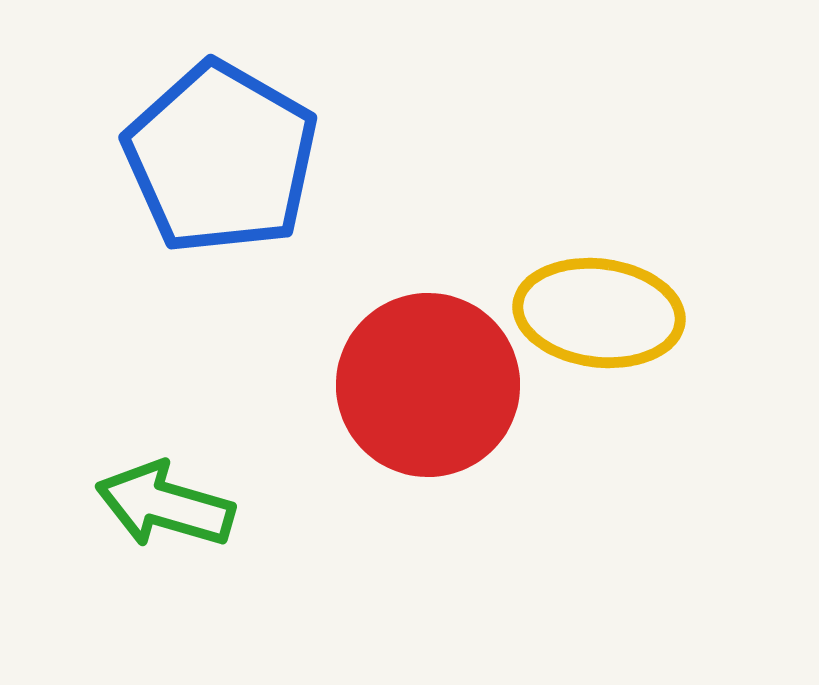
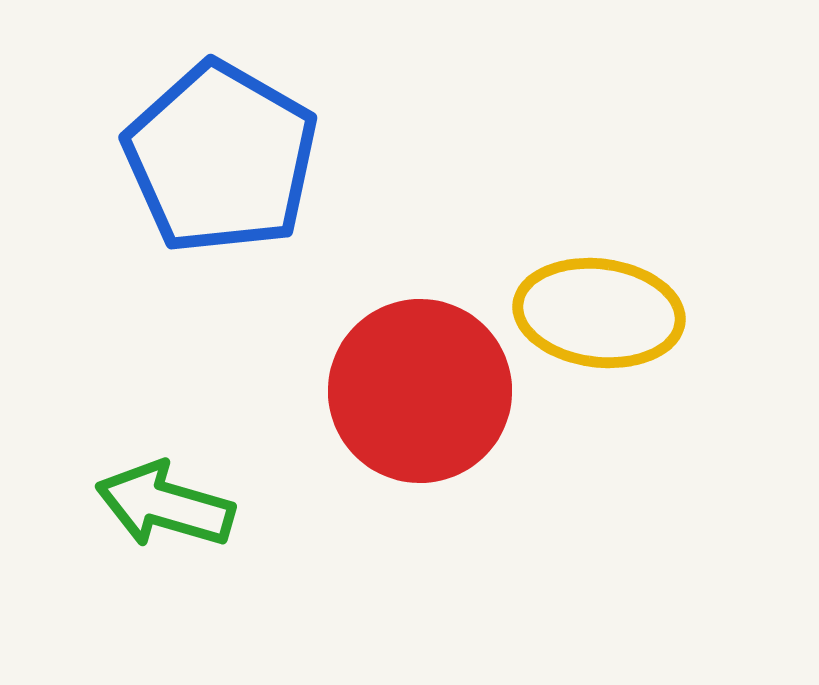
red circle: moved 8 px left, 6 px down
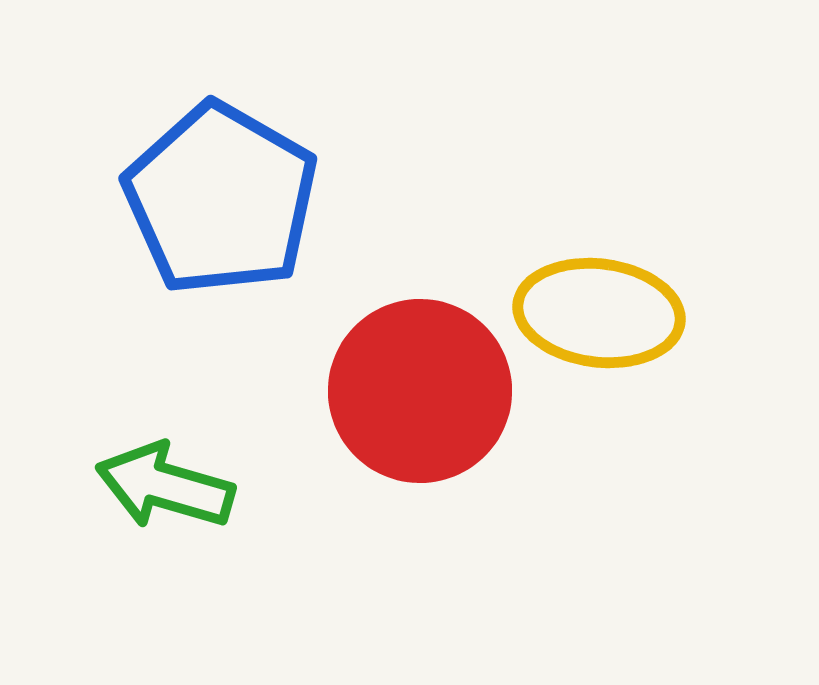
blue pentagon: moved 41 px down
green arrow: moved 19 px up
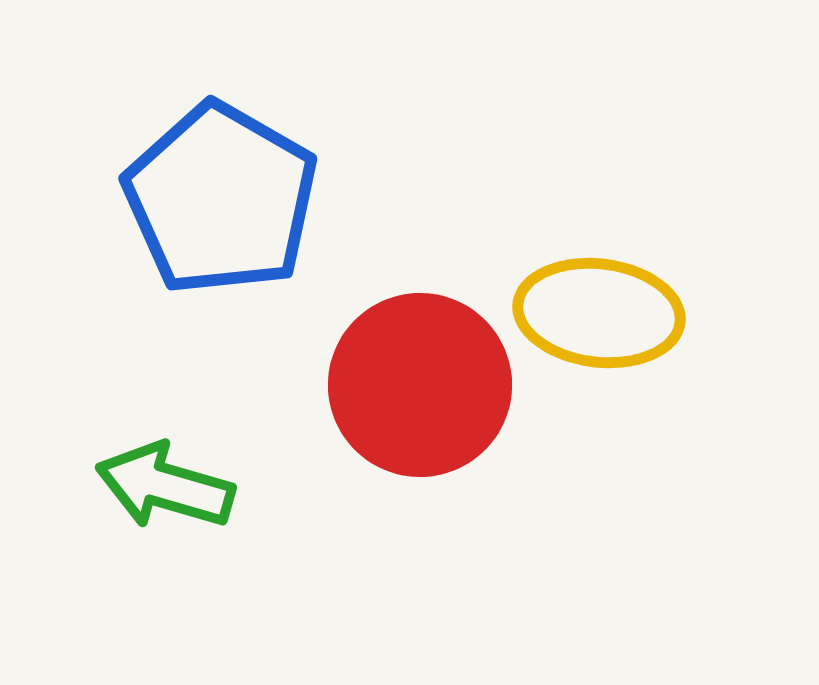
red circle: moved 6 px up
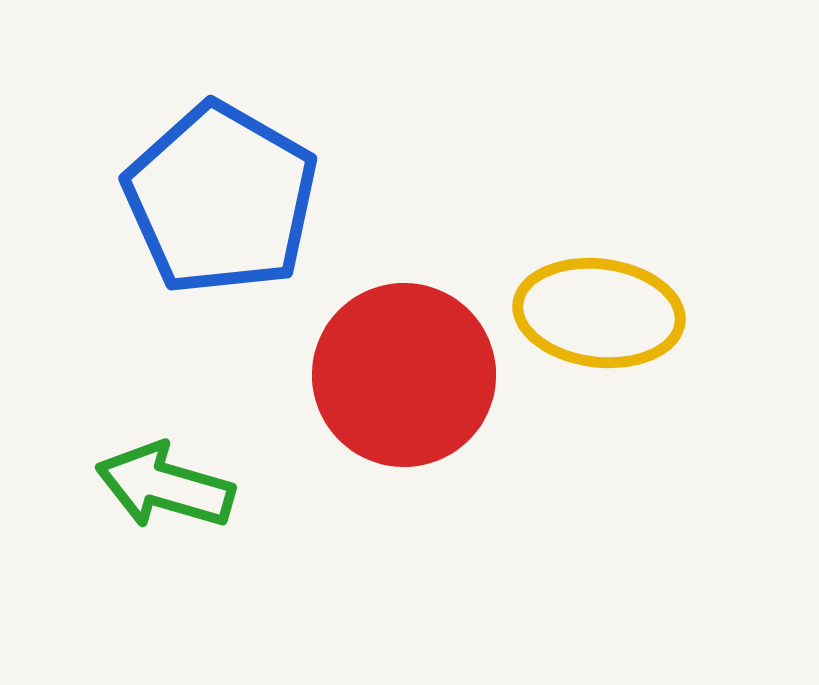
red circle: moved 16 px left, 10 px up
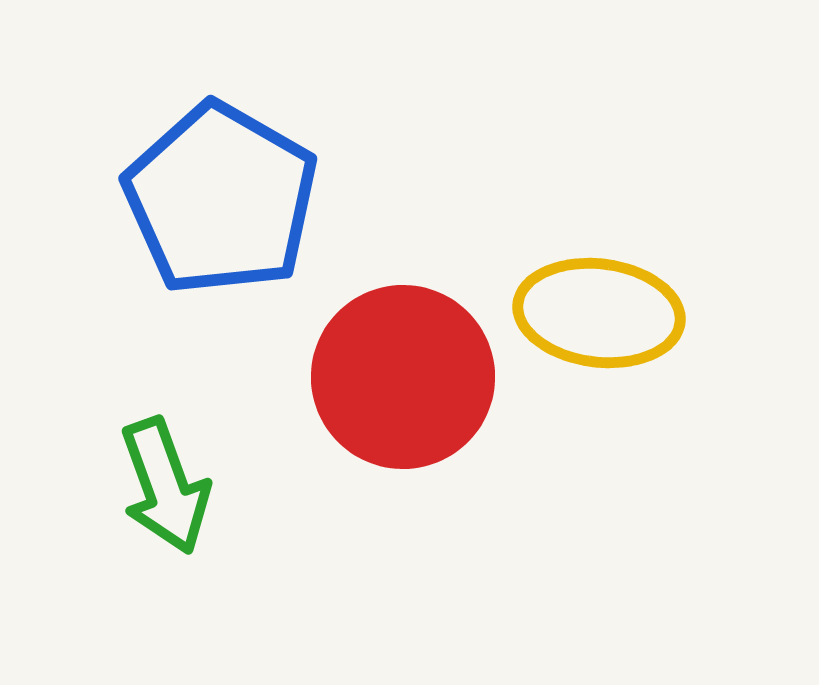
red circle: moved 1 px left, 2 px down
green arrow: rotated 126 degrees counterclockwise
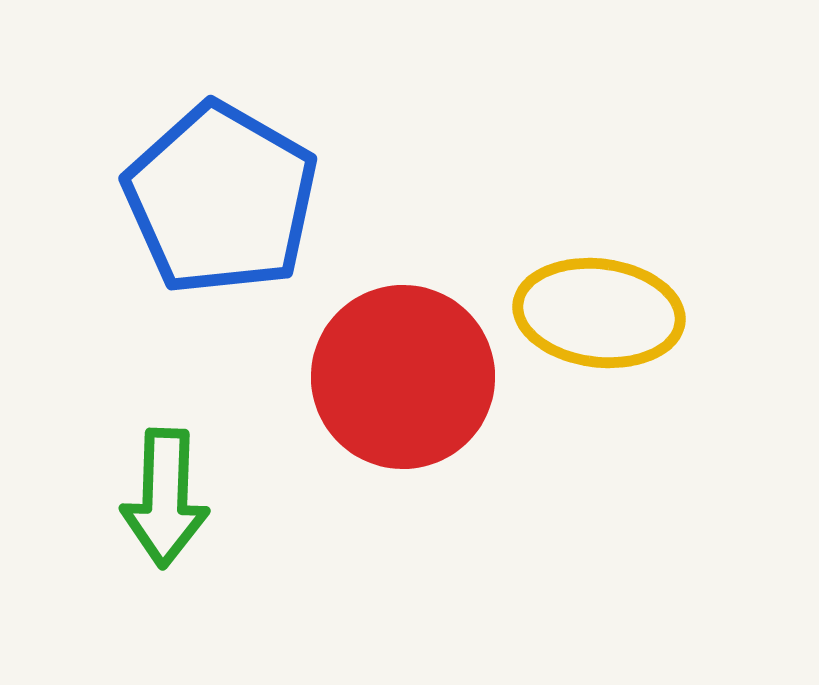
green arrow: moved 12 px down; rotated 22 degrees clockwise
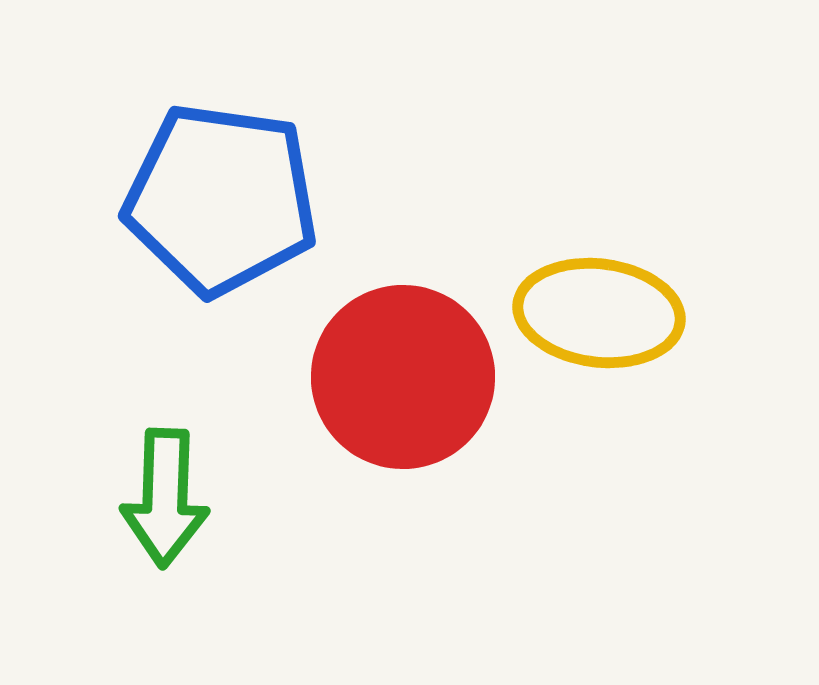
blue pentagon: rotated 22 degrees counterclockwise
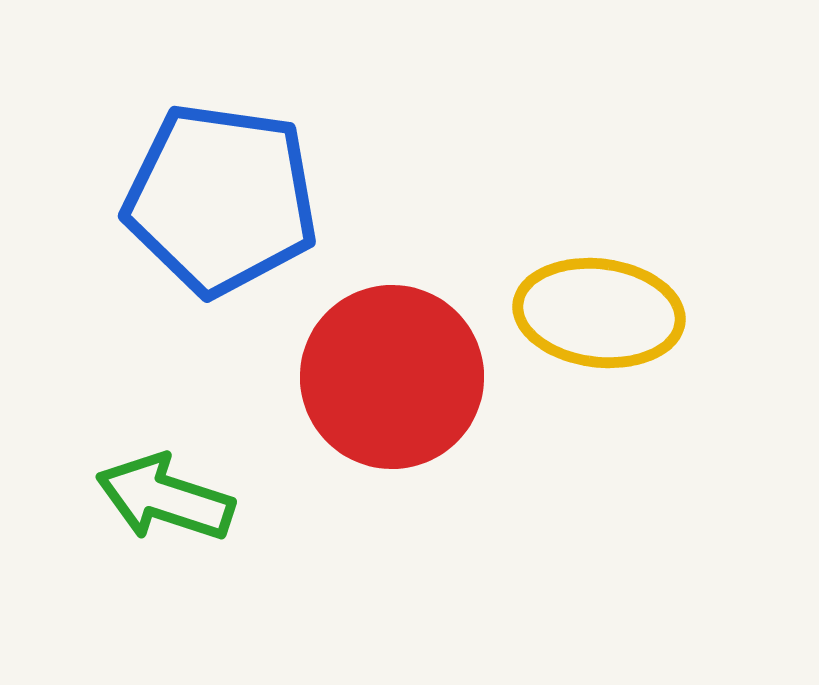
red circle: moved 11 px left
green arrow: rotated 106 degrees clockwise
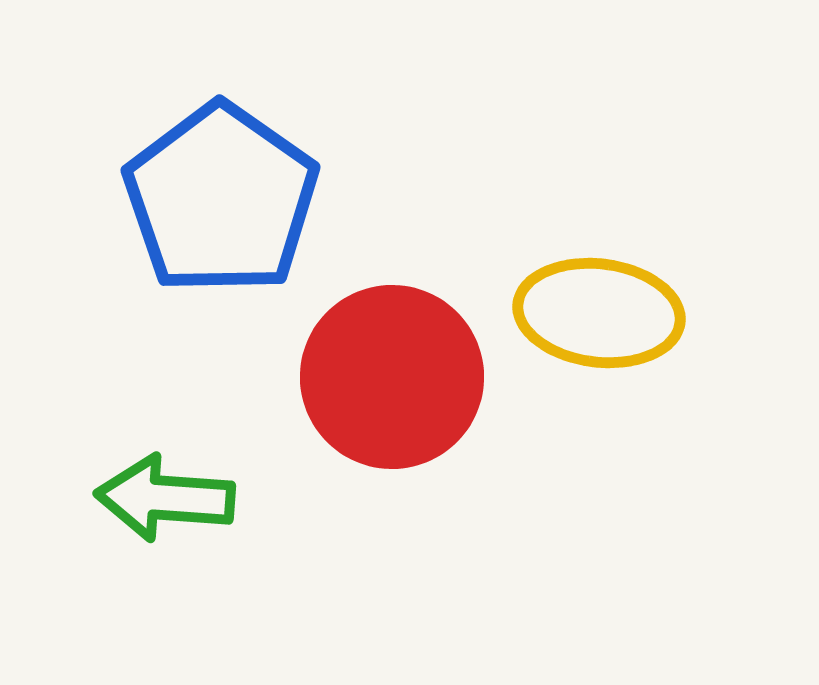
blue pentagon: rotated 27 degrees clockwise
green arrow: rotated 14 degrees counterclockwise
